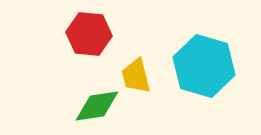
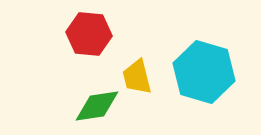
cyan hexagon: moved 6 px down
yellow trapezoid: moved 1 px right, 1 px down
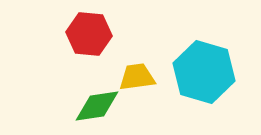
yellow trapezoid: rotated 96 degrees clockwise
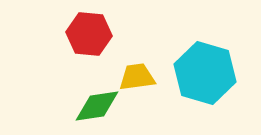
cyan hexagon: moved 1 px right, 1 px down
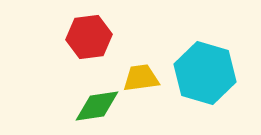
red hexagon: moved 3 px down; rotated 12 degrees counterclockwise
yellow trapezoid: moved 4 px right, 1 px down
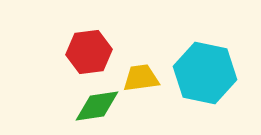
red hexagon: moved 15 px down
cyan hexagon: rotated 4 degrees counterclockwise
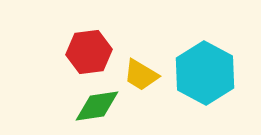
cyan hexagon: rotated 16 degrees clockwise
yellow trapezoid: moved 3 px up; rotated 141 degrees counterclockwise
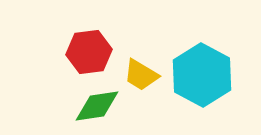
cyan hexagon: moved 3 px left, 2 px down
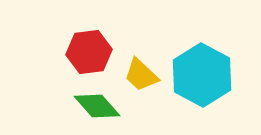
yellow trapezoid: rotated 12 degrees clockwise
green diamond: rotated 57 degrees clockwise
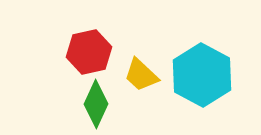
red hexagon: rotated 6 degrees counterclockwise
green diamond: moved 1 px left, 2 px up; rotated 66 degrees clockwise
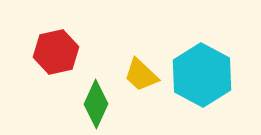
red hexagon: moved 33 px left
